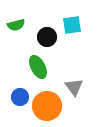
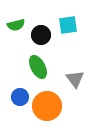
cyan square: moved 4 px left
black circle: moved 6 px left, 2 px up
gray triangle: moved 1 px right, 8 px up
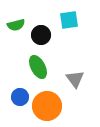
cyan square: moved 1 px right, 5 px up
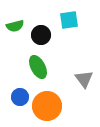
green semicircle: moved 1 px left, 1 px down
gray triangle: moved 9 px right
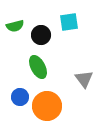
cyan square: moved 2 px down
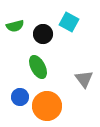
cyan square: rotated 36 degrees clockwise
black circle: moved 2 px right, 1 px up
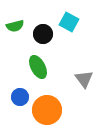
orange circle: moved 4 px down
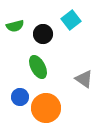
cyan square: moved 2 px right, 2 px up; rotated 24 degrees clockwise
gray triangle: rotated 18 degrees counterclockwise
orange circle: moved 1 px left, 2 px up
